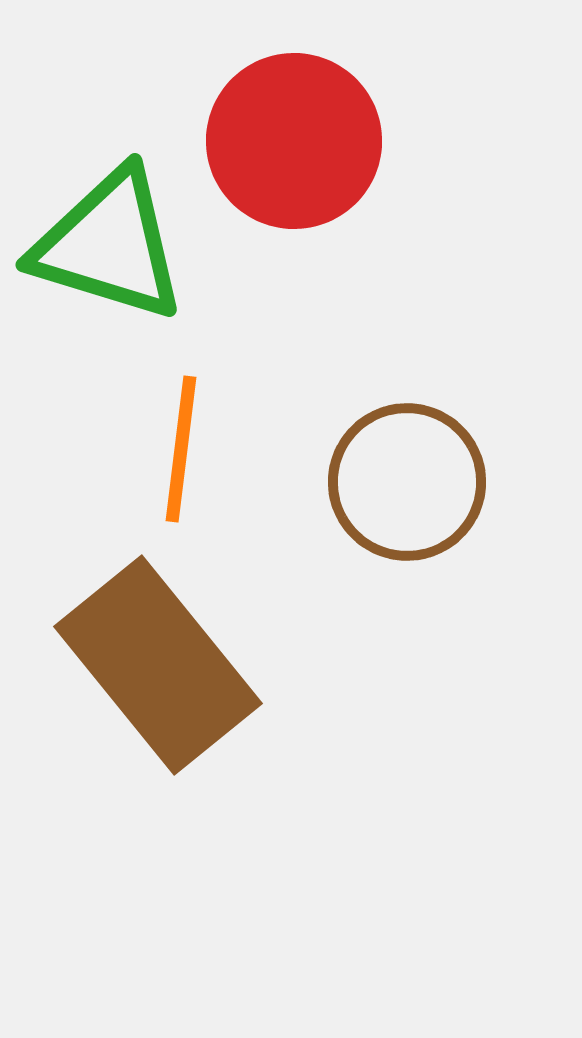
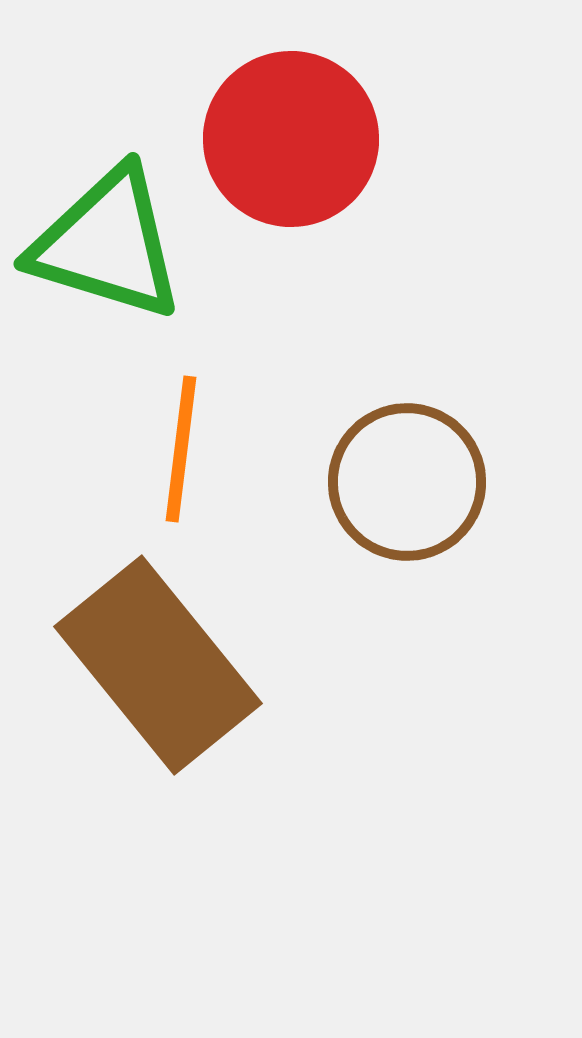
red circle: moved 3 px left, 2 px up
green triangle: moved 2 px left, 1 px up
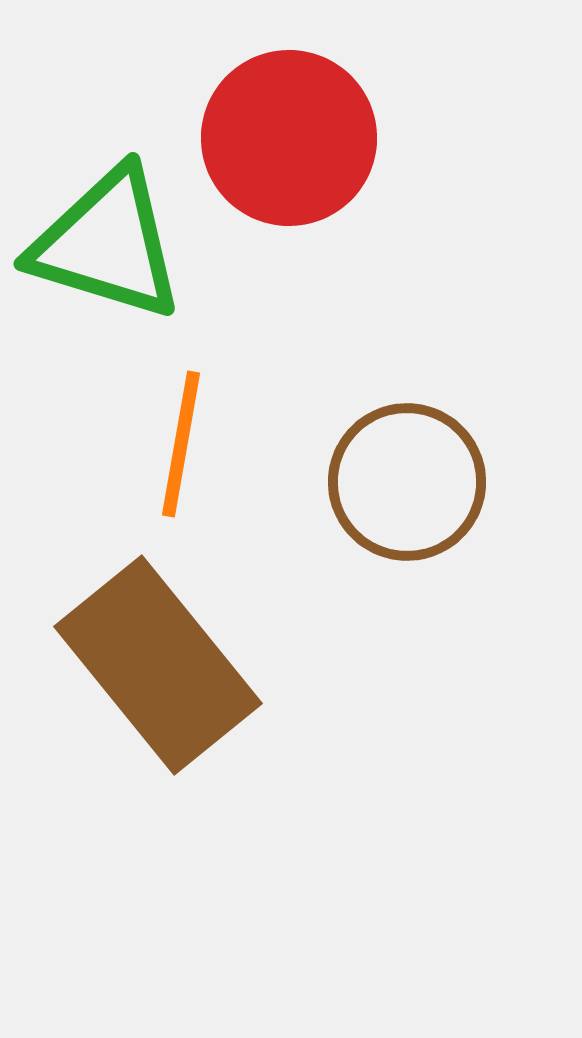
red circle: moved 2 px left, 1 px up
orange line: moved 5 px up; rotated 3 degrees clockwise
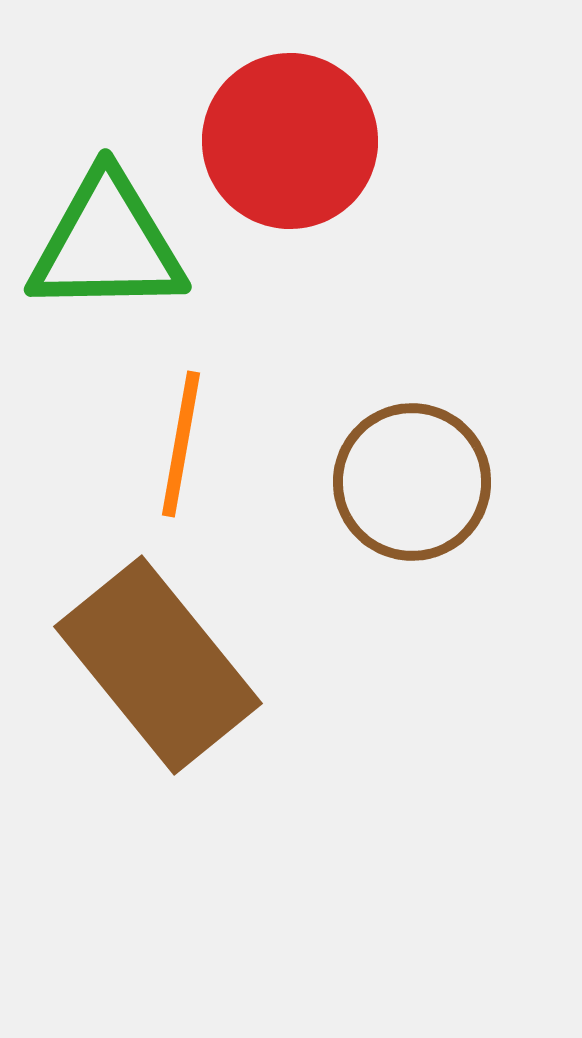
red circle: moved 1 px right, 3 px down
green triangle: rotated 18 degrees counterclockwise
brown circle: moved 5 px right
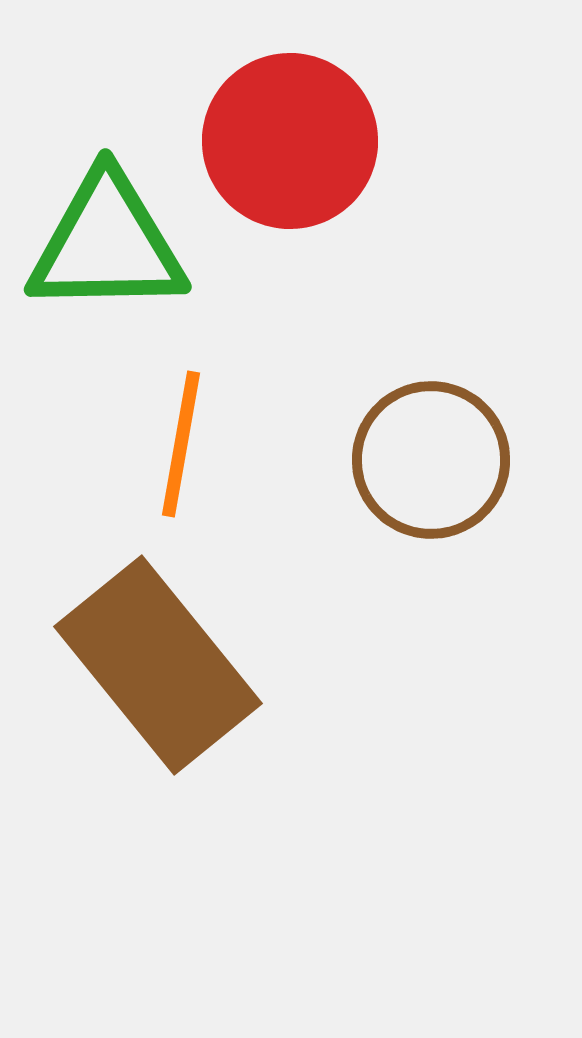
brown circle: moved 19 px right, 22 px up
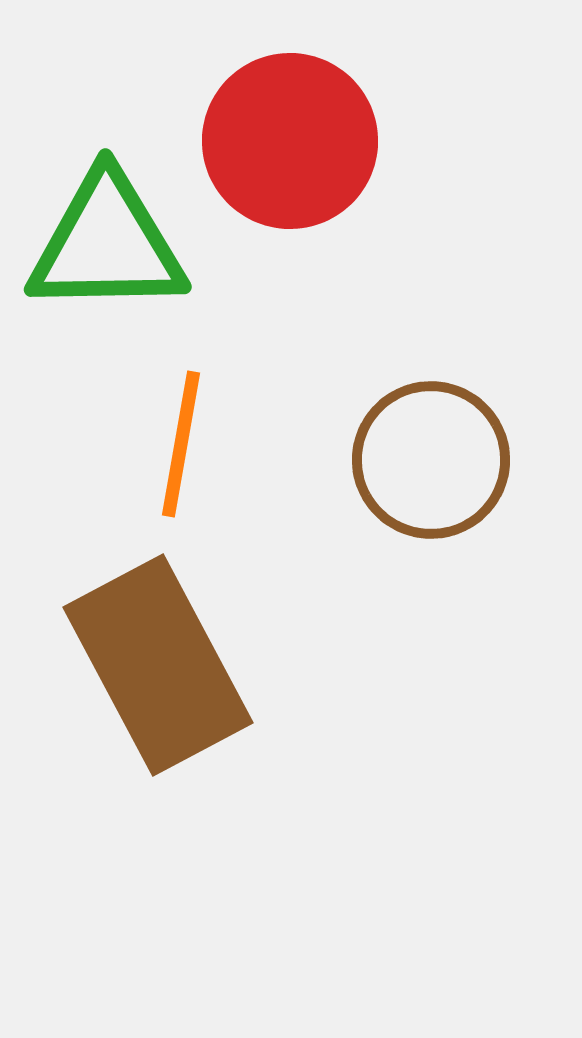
brown rectangle: rotated 11 degrees clockwise
